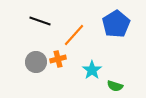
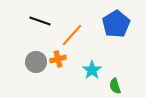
orange line: moved 2 px left
green semicircle: rotated 56 degrees clockwise
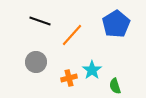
orange cross: moved 11 px right, 19 px down
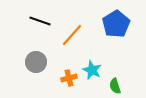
cyan star: rotated 12 degrees counterclockwise
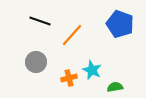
blue pentagon: moved 4 px right; rotated 20 degrees counterclockwise
green semicircle: moved 1 px down; rotated 98 degrees clockwise
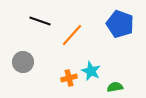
gray circle: moved 13 px left
cyan star: moved 1 px left, 1 px down
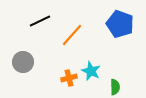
black line: rotated 45 degrees counterclockwise
green semicircle: rotated 98 degrees clockwise
